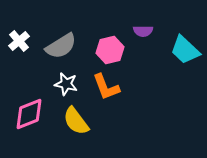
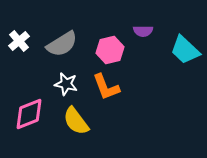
gray semicircle: moved 1 px right, 2 px up
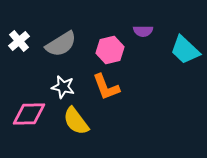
gray semicircle: moved 1 px left
white star: moved 3 px left, 3 px down
pink diamond: rotated 20 degrees clockwise
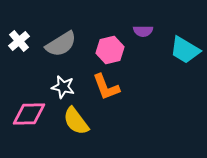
cyan trapezoid: rotated 12 degrees counterclockwise
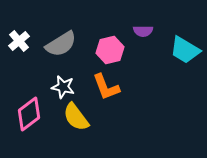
pink diamond: rotated 36 degrees counterclockwise
yellow semicircle: moved 4 px up
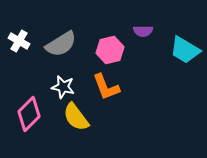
white cross: rotated 20 degrees counterclockwise
pink diamond: rotated 8 degrees counterclockwise
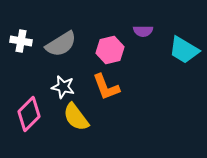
white cross: moved 2 px right; rotated 20 degrees counterclockwise
cyan trapezoid: moved 1 px left
